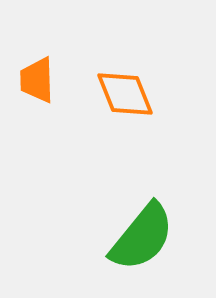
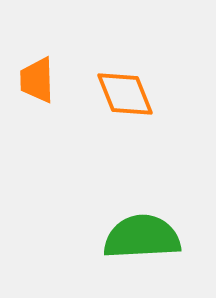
green semicircle: rotated 132 degrees counterclockwise
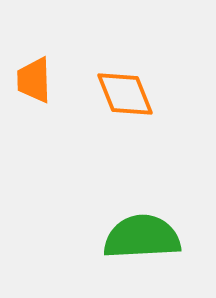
orange trapezoid: moved 3 px left
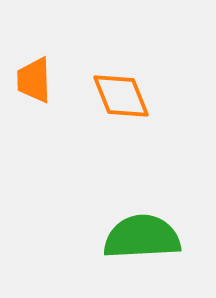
orange diamond: moved 4 px left, 2 px down
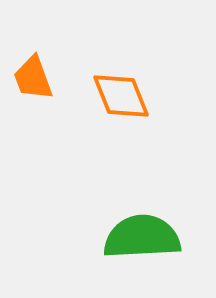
orange trapezoid: moved 1 px left, 2 px up; rotated 18 degrees counterclockwise
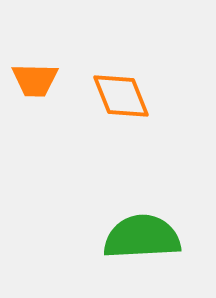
orange trapezoid: moved 2 px right, 2 px down; rotated 69 degrees counterclockwise
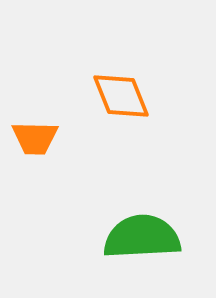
orange trapezoid: moved 58 px down
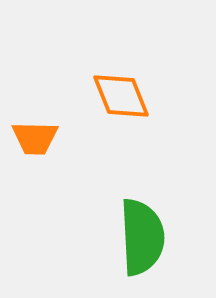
green semicircle: rotated 90 degrees clockwise
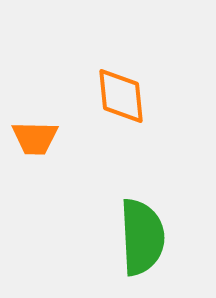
orange diamond: rotated 16 degrees clockwise
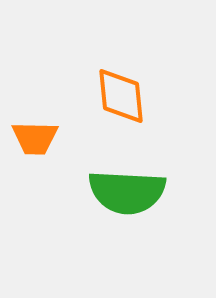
green semicircle: moved 15 px left, 45 px up; rotated 96 degrees clockwise
